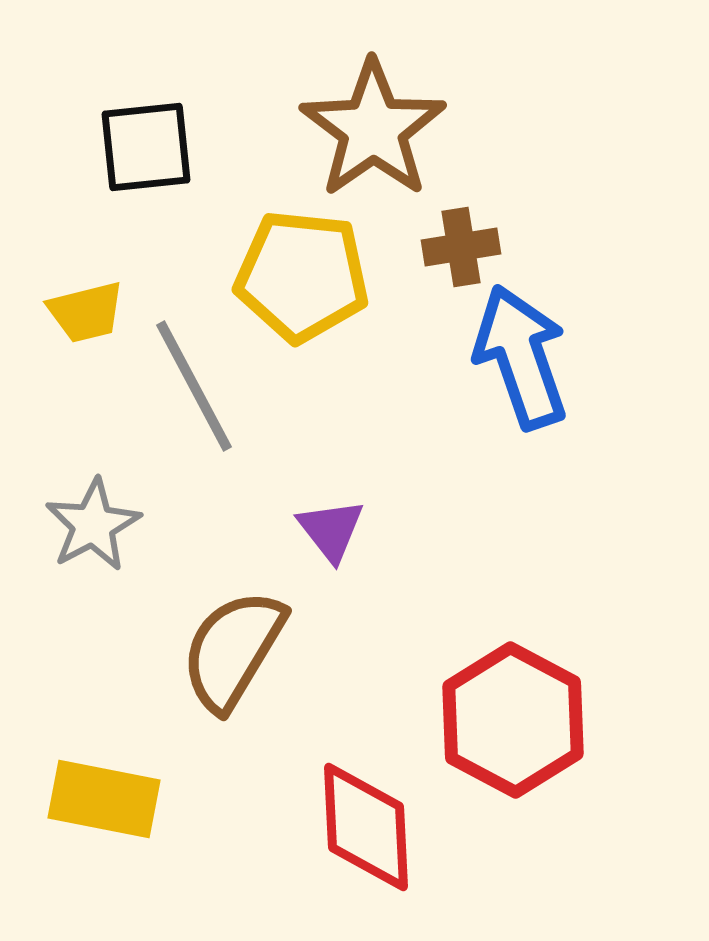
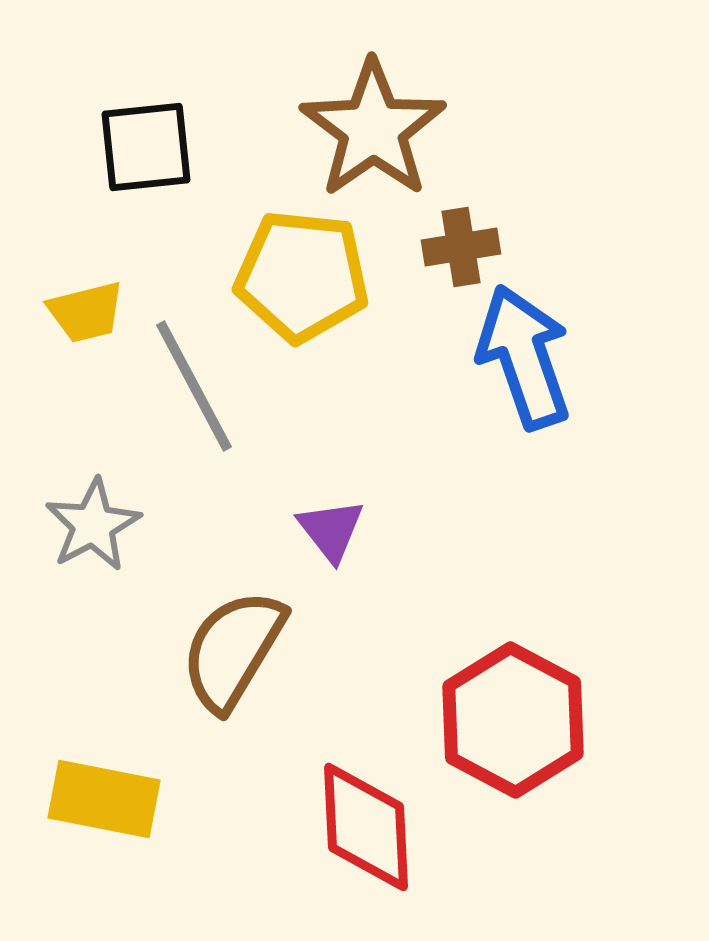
blue arrow: moved 3 px right
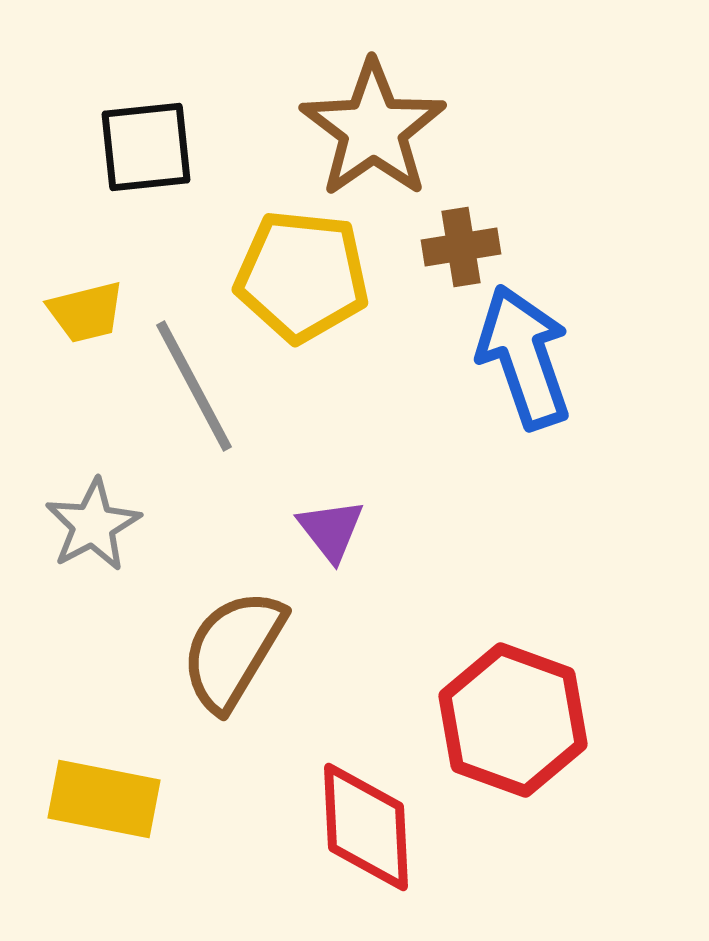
red hexagon: rotated 8 degrees counterclockwise
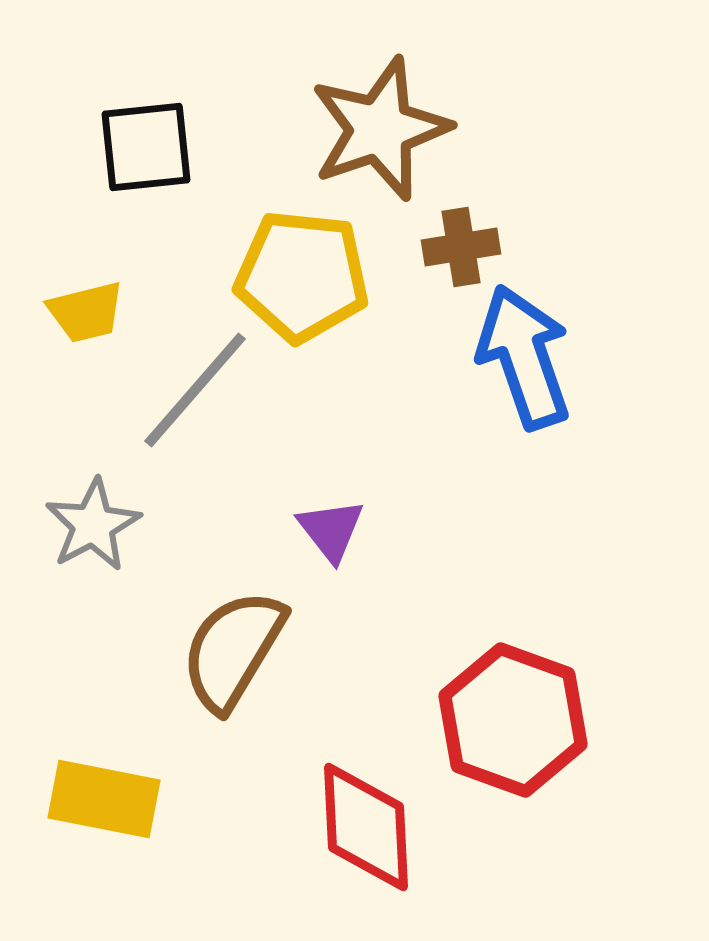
brown star: moved 7 px right; rotated 16 degrees clockwise
gray line: moved 1 px right, 4 px down; rotated 69 degrees clockwise
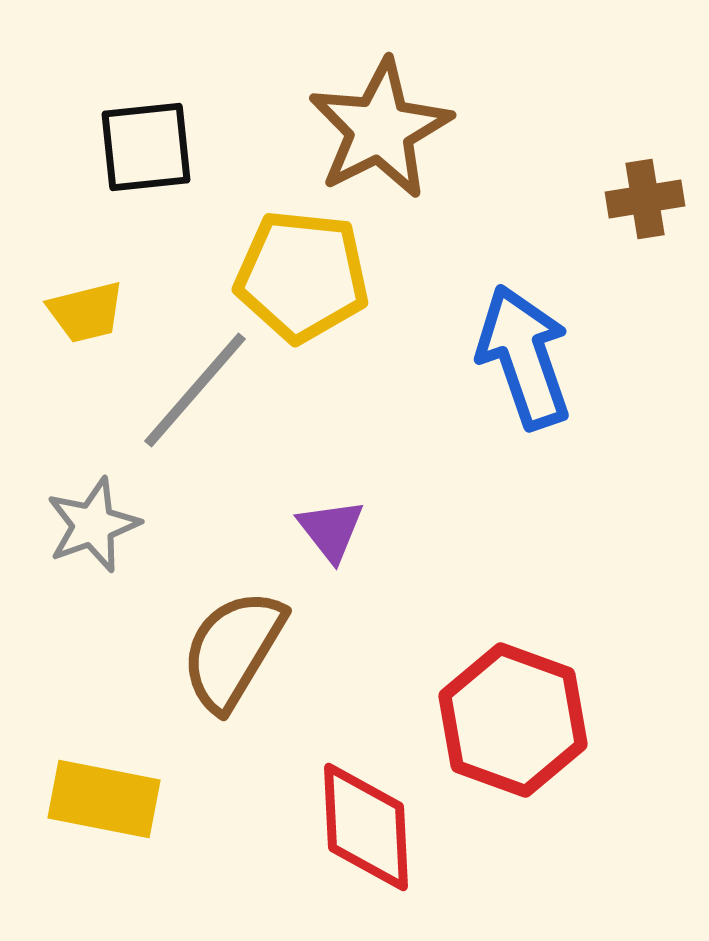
brown star: rotated 8 degrees counterclockwise
brown cross: moved 184 px right, 48 px up
gray star: rotated 8 degrees clockwise
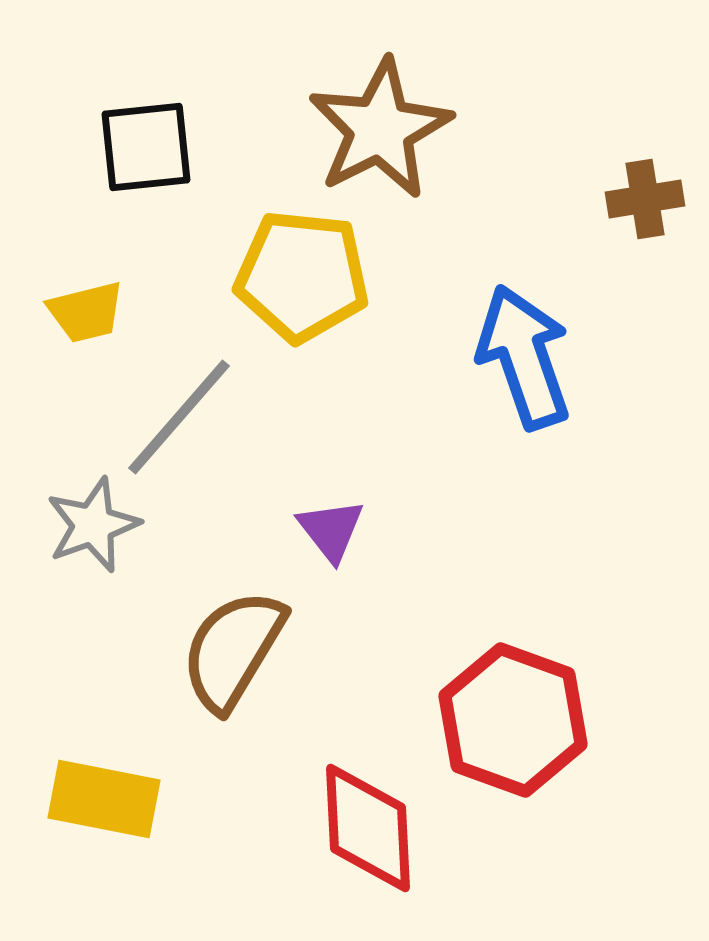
gray line: moved 16 px left, 27 px down
red diamond: moved 2 px right, 1 px down
